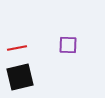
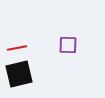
black square: moved 1 px left, 3 px up
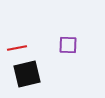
black square: moved 8 px right
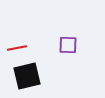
black square: moved 2 px down
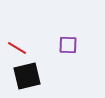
red line: rotated 42 degrees clockwise
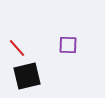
red line: rotated 18 degrees clockwise
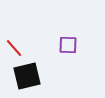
red line: moved 3 px left
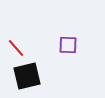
red line: moved 2 px right
